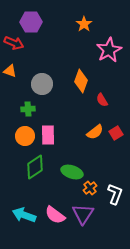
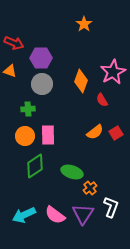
purple hexagon: moved 10 px right, 36 px down
pink star: moved 4 px right, 22 px down
green diamond: moved 1 px up
white L-shape: moved 4 px left, 13 px down
cyan arrow: rotated 45 degrees counterclockwise
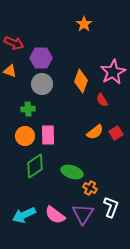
orange cross: rotated 24 degrees counterclockwise
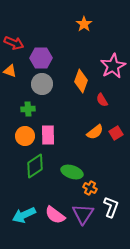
pink star: moved 6 px up
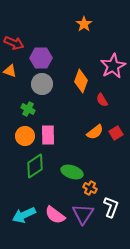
green cross: rotated 32 degrees clockwise
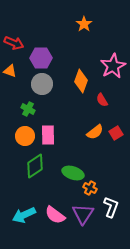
green ellipse: moved 1 px right, 1 px down
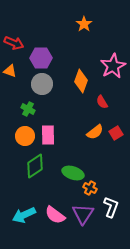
red semicircle: moved 2 px down
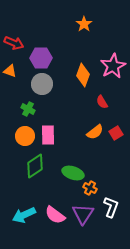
orange diamond: moved 2 px right, 6 px up
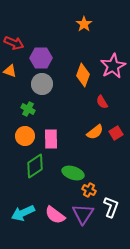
pink rectangle: moved 3 px right, 4 px down
orange cross: moved 1 px left, 2 px down
cyan arrow: moved 1 px left, 2 px up
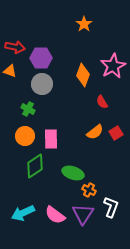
red arrow: moved 1 px right, 4 px down; rotated 12 degrees counterclockwise
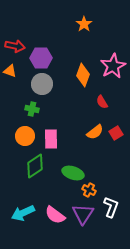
red arrow: moved 1 px up
green cross: moved 4 px right; rotated 16 degrees counterclockwise
